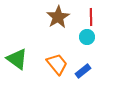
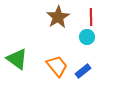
orange trapezoid: moved 2 px down
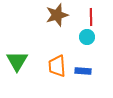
brown star: moved 1 px left, 2 px up; rotated 15 degrees clockwise
green triangle: moved 2 px down; rotated 25 degrees clockwise
orange trapezoid: rotated 145 degrees counterclockwise
blue rectangle: rotated 42 degrees clockwise
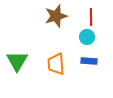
brown star: moved 1 px left, 1 px down
orange trapezoid: moved 1 px left, 2 px up
blue rectangle: moved 6 px right, 10 px up
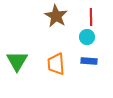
brown star: rotated 25 degrees counterclockwise
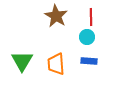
green triangle: moved 5 px right
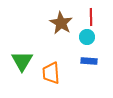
brown star: moved 5 px right, 7 px down
orange trapezoid: moved 5 px left, 9 px down
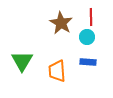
blue rectangle: moved 1 px left, 1 px down
orange trapezoid: moved 6 px right, 2 px up
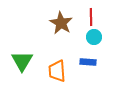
cyan circle: moved 7 px right
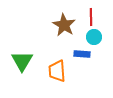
brown star: moved 3 px right, 2 px down
blue rectangle: moved 6 px left, 8 px up
